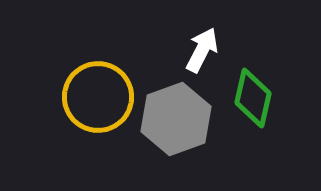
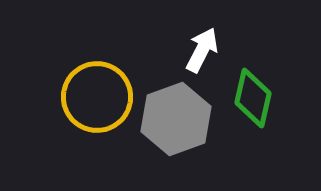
yellow circle: moved 1 px left
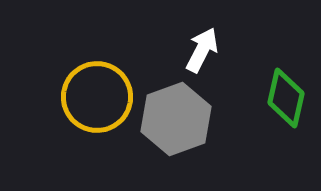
green diamond: moved 33 px right
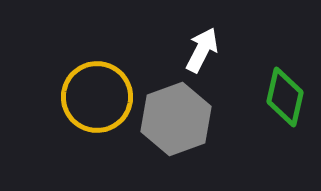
green diamond: moved 1 px left, 1 px up
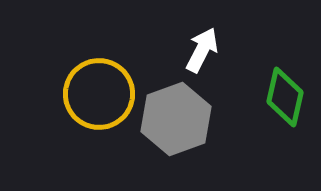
yellow circle: moved 2 px right, 3 px up
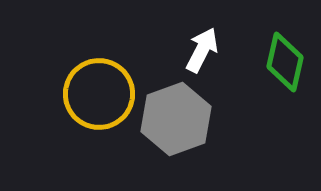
green diamond: moved 35 px up
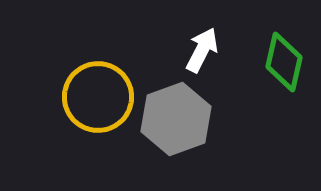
green diamond: moved 1 px left
yellow circle: moved 1 px left, 3 px down
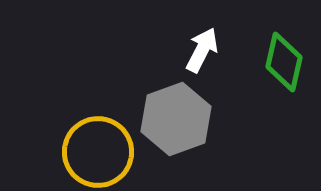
yellow circle: moved 55 px down
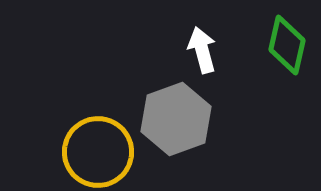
white arrow: rotated 42 degrees counterclockwise
green diamond: moved 3 px right, 17 px up
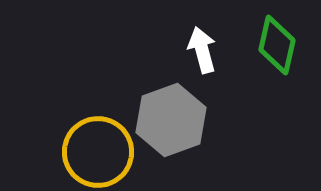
green diamond: moved 10 px left
gray hexagon: moved 5 px left, 1 px down
